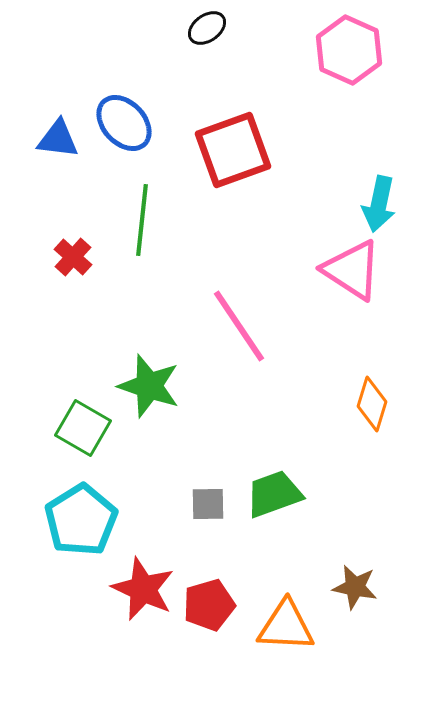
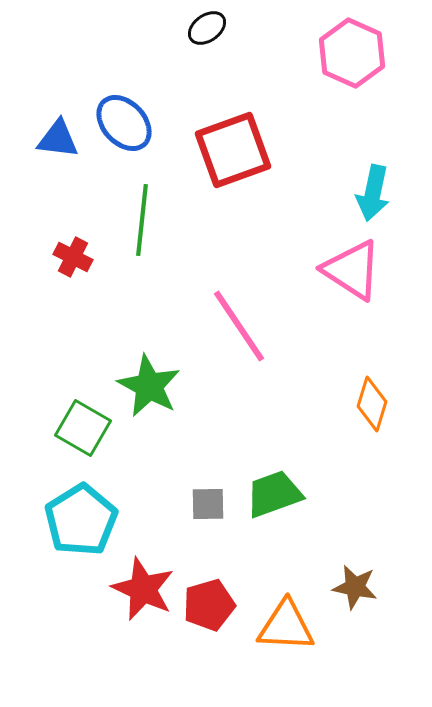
pink hexagon: moved 3 px right, 3 px down
cyan arrow: moved 6 px left, 11 px up
red cross: rotated 15 degrees counterclockwise
green star: rotated 10 degrees clockwise
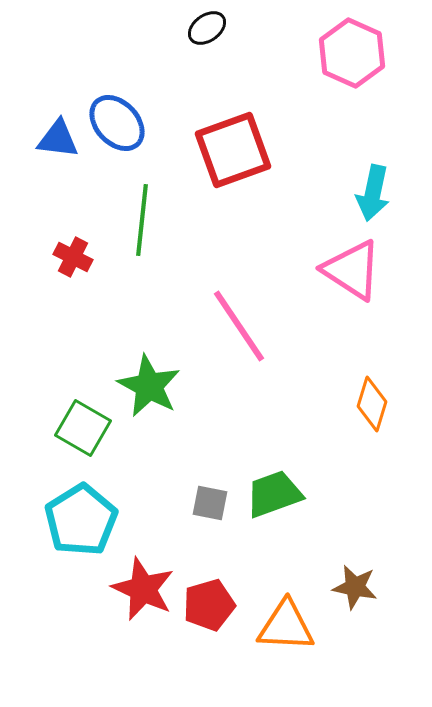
blue ellipse: moved 7 px left
gray square: moved 2 px right, 1 px up; rotated 12 degrees clockwise
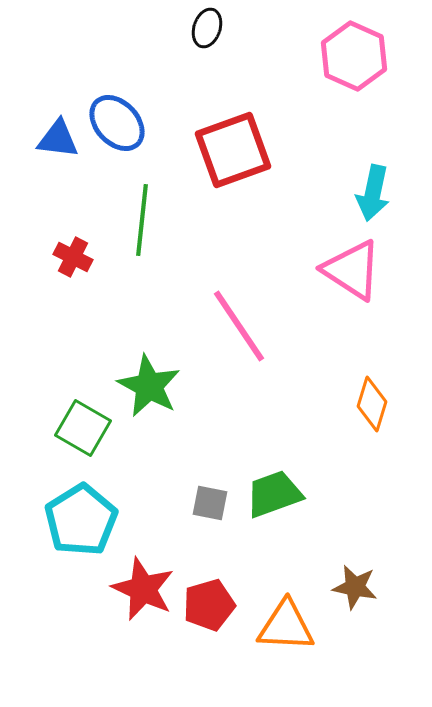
black ellipse: rotated 36 degrees counterclockwise
pink hexagon: moved 2 px right, 3 px down
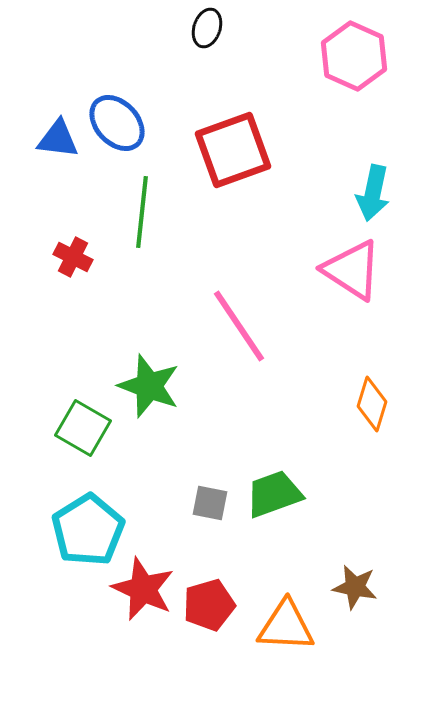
green line: moved 8 px up
green star: rotated 8 degrees counterclockwise
cyan pentagon: moved 7 px right, 10 px down
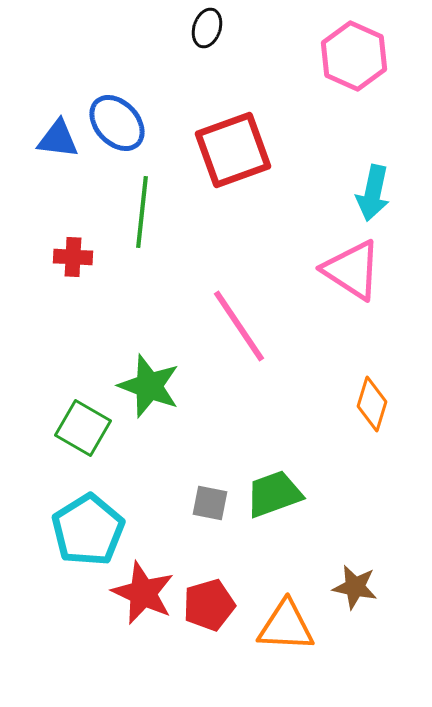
red cross: rotated 24 degrees counterclockwise
red star: moved 4 px down
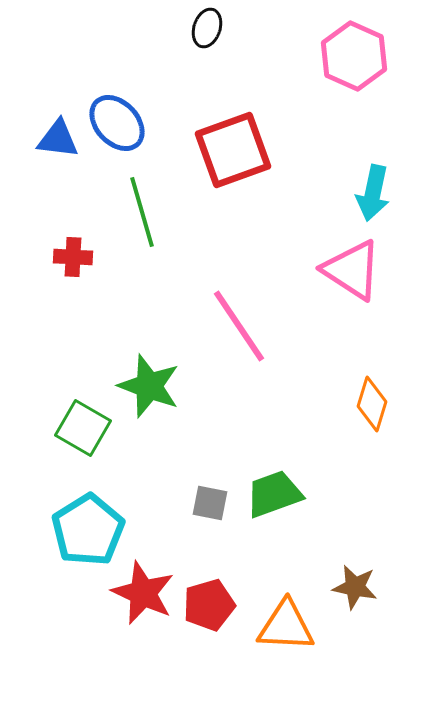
green line: rotated 22 degrees counterclockwise
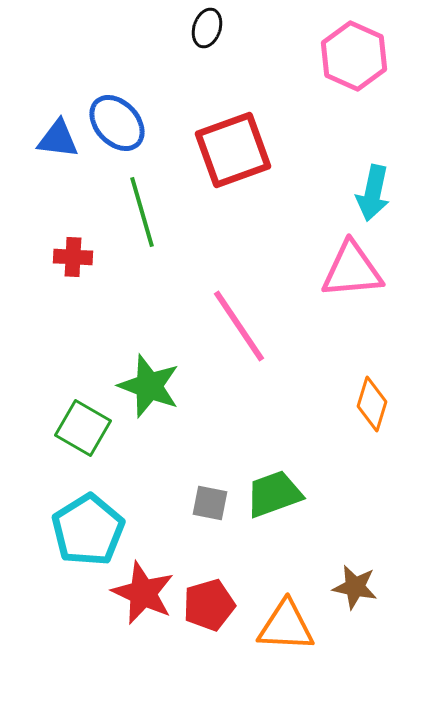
pink triangle: rotated 38 degrees counterclockwise
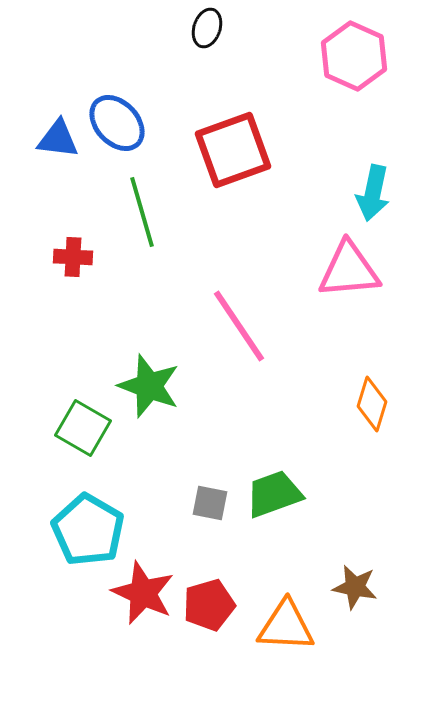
pink triangle: moved 3 px left
cyan pentagon: rotated 10 degrees counterclockwise
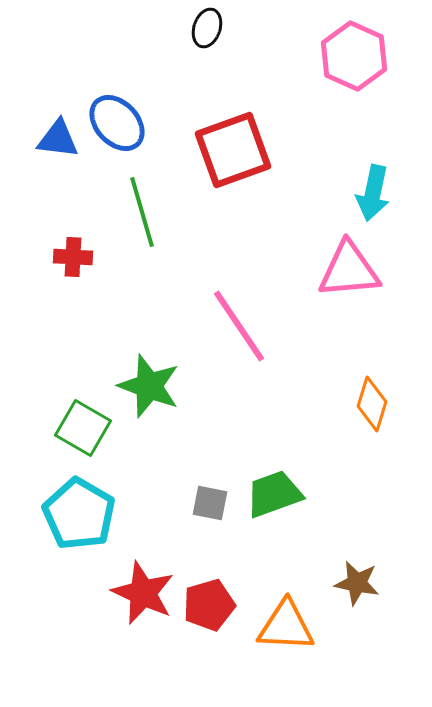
cyan pentagon: moved 9 px left, 16 px up
brown star: moved 2 px right, 4 px up
